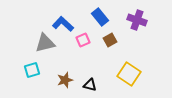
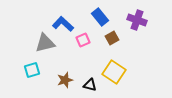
brown square: moved 2 px right, 2 px up
yellow square: moved 15 px left, 2 px up
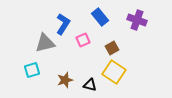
blue L-shape: rotated 80 degrees clockwise
brown square: moved 10 px down
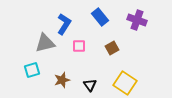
blue L-shape: moved 1 px right
pink square: moved 4 px left, 6 px down; rotated 24 degrees clockwise
yellow square: moved 11 px right, 11 px down
brown star: moved 3 px left
black triangle: rotated 40 degrees clockwise
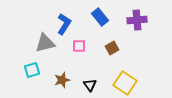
purple cross: rotated 24 degrees counterclockwise
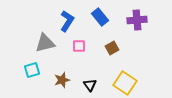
blue L-shape: moved 3 px right, 3 px up
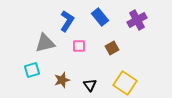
purple cross: rotated 24 degrees counterclockwise
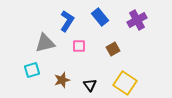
brown square: moved 1 px right, 1 px down
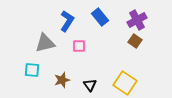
brown square: moved 22 px right, 8 px up; rotated 24 degrees counterclockwise
cyan square: rotated 21 degrees clockwise
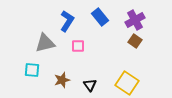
purple cross: moved 2 px left
pink square: moved 1 px left
yellow square: moved 2 px right
